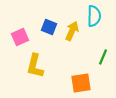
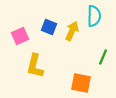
pink square: moved 1 px up
orange square: rotated 20 degrees clockwise
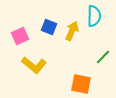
green line: rotated 21 degrees clockwise
yellow L-shape: moved 1 px left, 1 px up; rotated 65 degrees counterclockwise
orange square: moved 1 px down
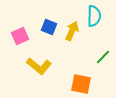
yellow L-shape: moved 5 px right, 1 px down
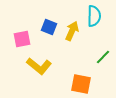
pink square: moved 2 px right, 3 px down; rotated 12 degrees clockwise
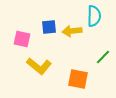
blue square: rotated 28 degrees counterclockwise
yellow arrow: rotated 120 degrees counterclockwise
pink square: rotated 24 degrees clockwise
orange square: moved 3 px left, 5 px up
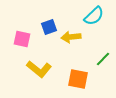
cyan semicircle: rotated 45 degrees clockwise
blue square: rotated 14 degrees counterclockwise
yellow arrow: moved 1 px left, 6 px down
green line: moved 2 px down
yellow L-shape: moved 3 px down
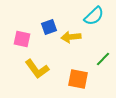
yellow L-shape: moved 2 px left; rotated 15 degrees clockwise
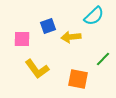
blue square: moved 1 px left, 1 px up
pink square: rotated 12 degrees counterclockwise
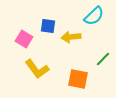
blue square: rotated 28 degrees clockwise
pink square: moved 2 px right; rotated 30 degrees clockwise
